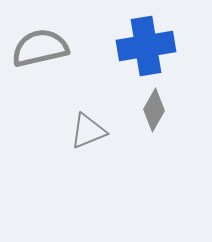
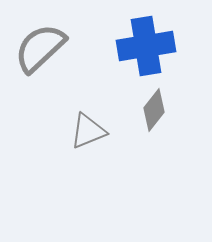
gray semicircle: rotated 30 degrees counterclockwise
gray diamond: rotated 9 degrees clockwise
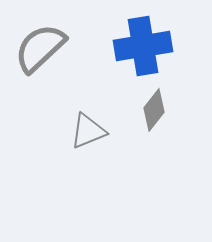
blue cross: moved 3 px left
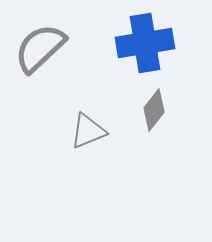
blue cross: moved 2 px right, 3 px up
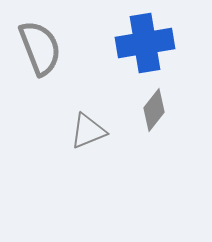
gray semicircle: rotated 112 degrees clockwise
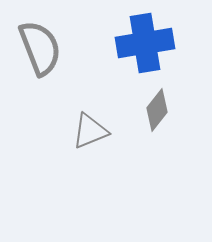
gray diamond: moved 3 px right
gray triangle: moved 2 px right
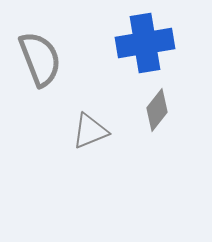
gray semicircle: moved 11 px down
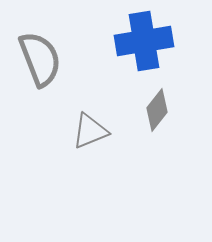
blue cross: moved 1 px left, 2 px up
